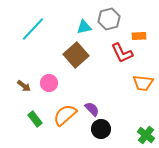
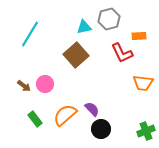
cyan line: moved 3 px left, 5 px down; rotated 12 degrees counterclockwise
pink circle: moved 4 px left, 1 px down
green cross: moved 4 px up; rotated 30 degrees clockwise
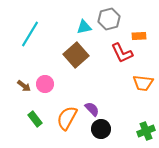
orange semicircle: moved 2 px right, 3 px down; rotated 20 degrees counterclockwise
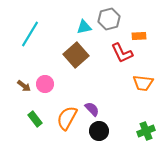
black circle: moved 2 px left, 2 px down
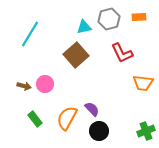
orange rectangle: moved 19 px up
brown arrow: rotated 24 degrees counterclockwise
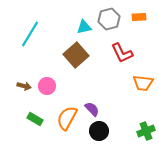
pink circle: moved 2 px right, 2 px down
green rectangle: rotated 21 degrees counterclockwise
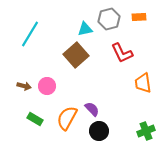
cyan triangle: moved 1 px right, 2 px down
orange trapezoid: rotated 75 degrees clockwise
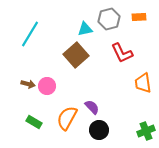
brown arrow: moved 4 px right, 2 px up
purple semicircle: moved 2 px up
green rectangle: moved 1 px left, 3 px down
black circle: moved 1 px up
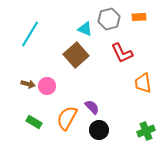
cyan triangle: rotated 35 degrees clockwise
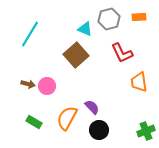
orange trapezoid: moved 4 px left, 1 px up
